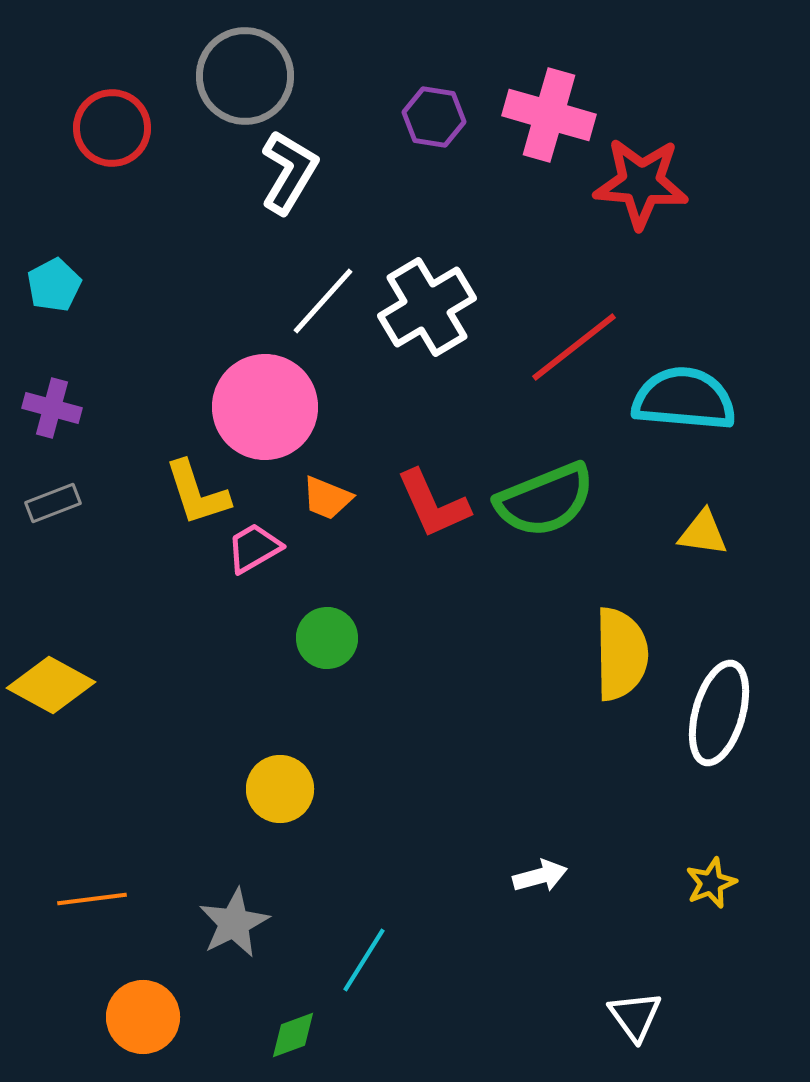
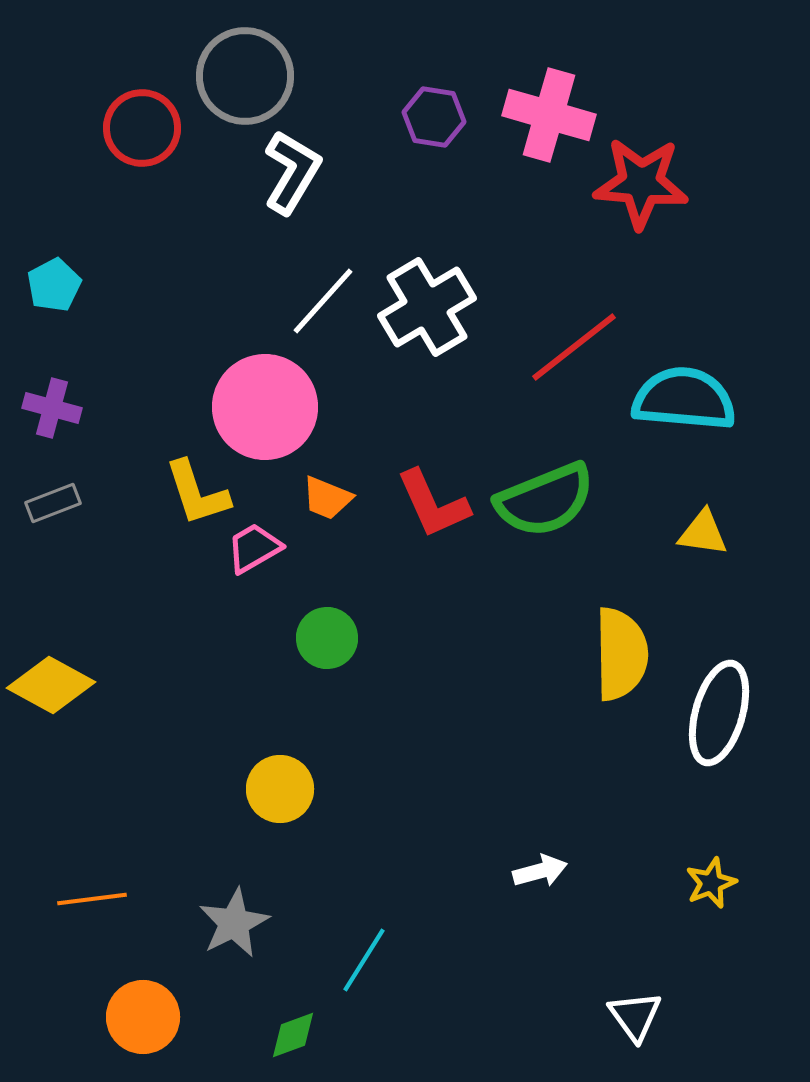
red circle: moved 30 px right
white L-shape: moved 3 px right
white arrow: moved 5 px up
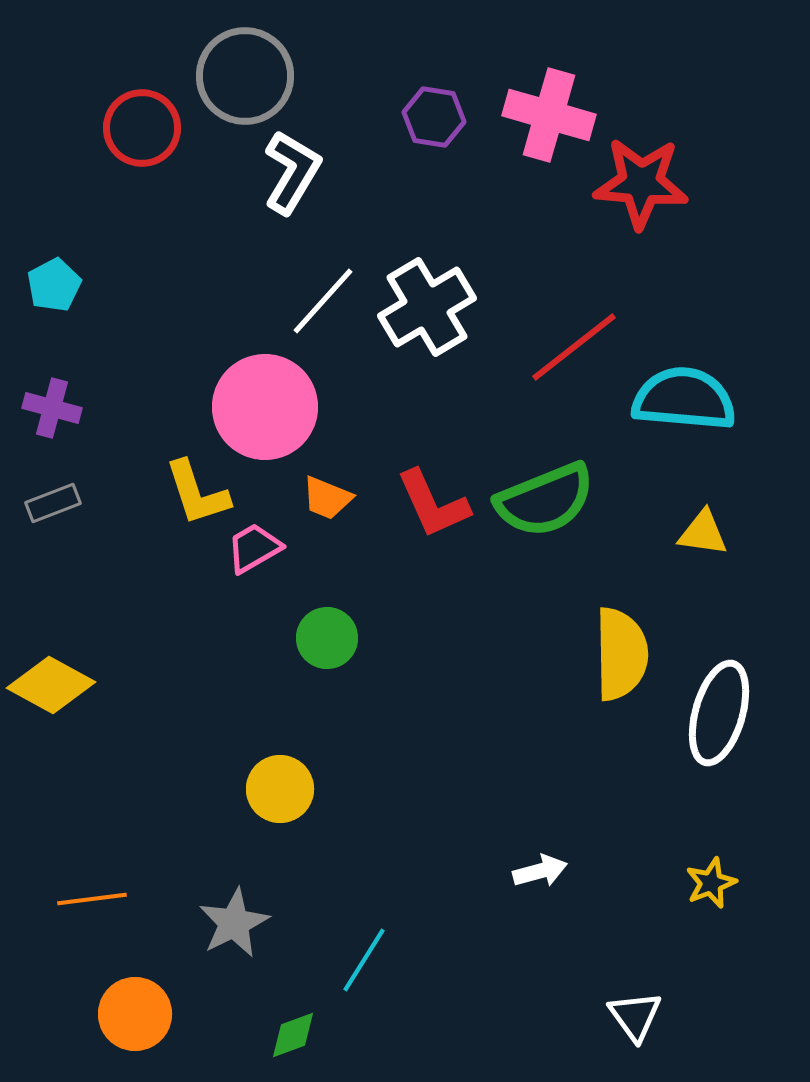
orange circle: moved 8 px left, 3 px up
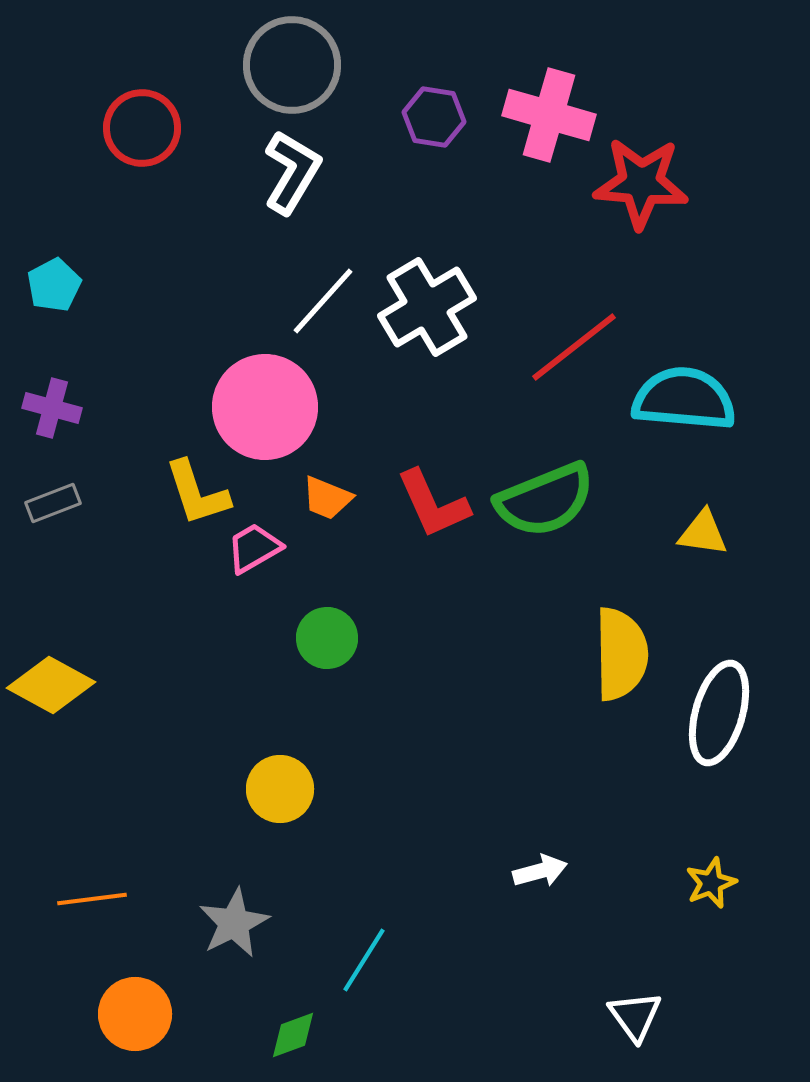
gray circle: moved 47 px right, 11 px up
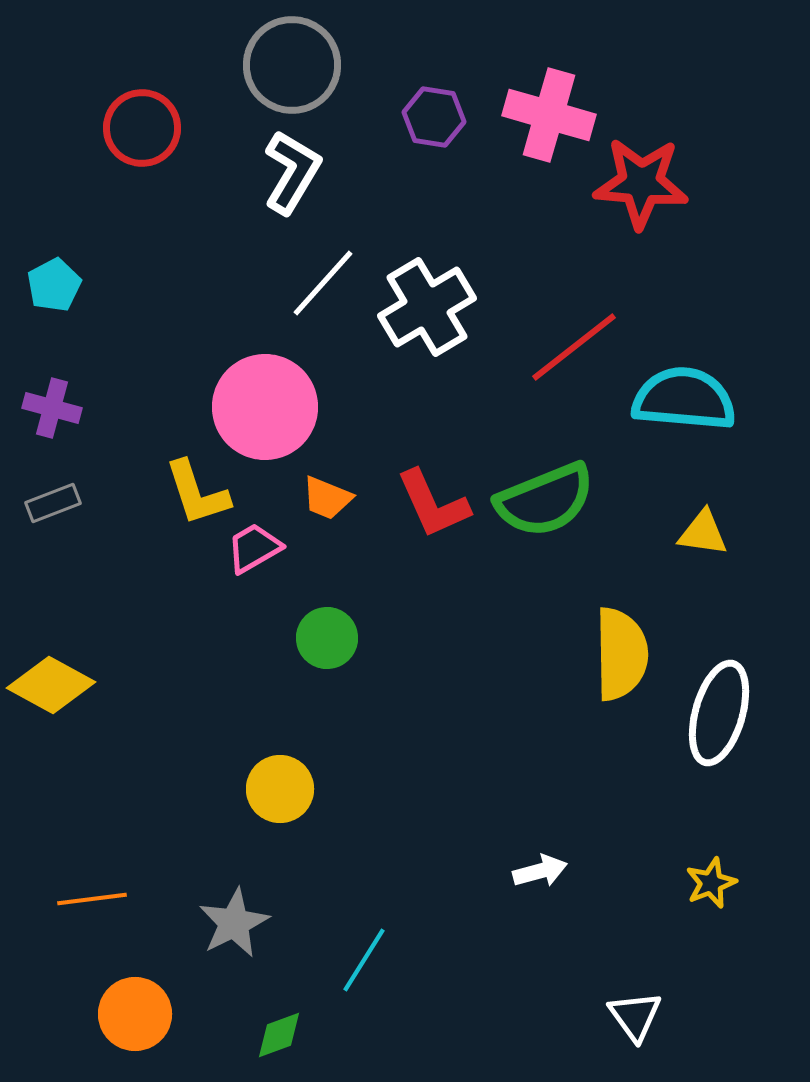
white line: moved 18 px up
green diamond: moved 14 px left
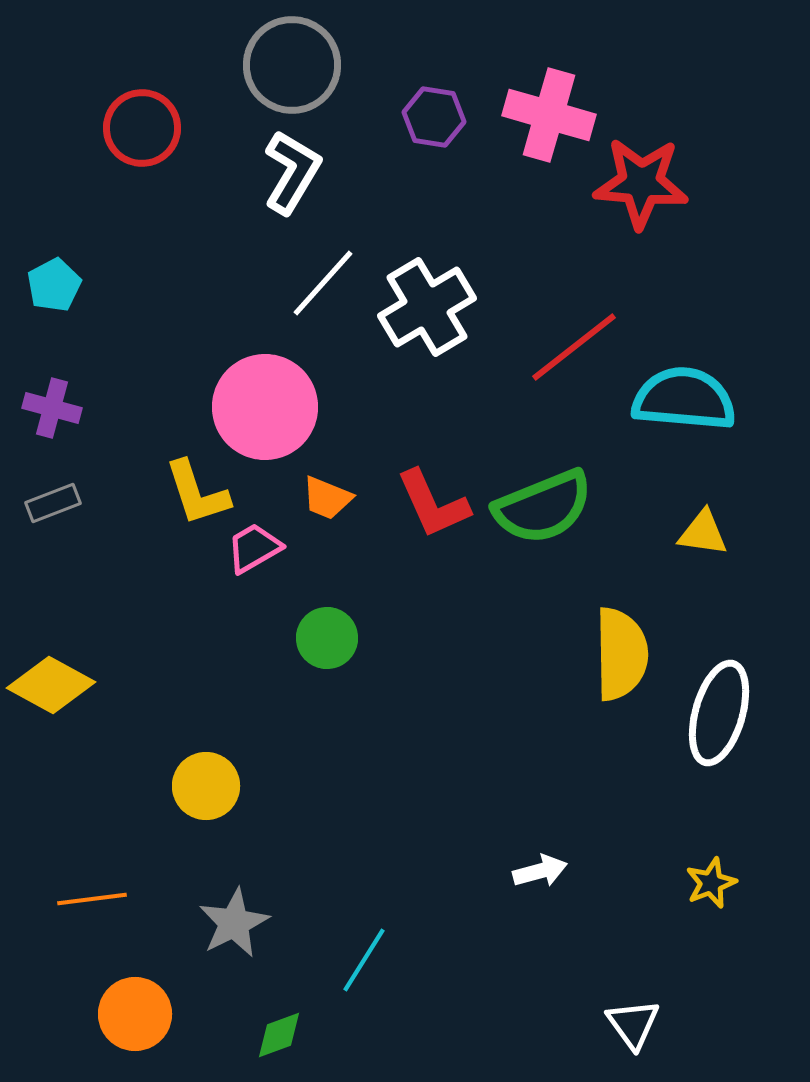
green semicircle: moved 2 px left, 7 px down
yellow circle: moved 74 px left, 3 px up
white triangle: moved 2 px left, 8 px down
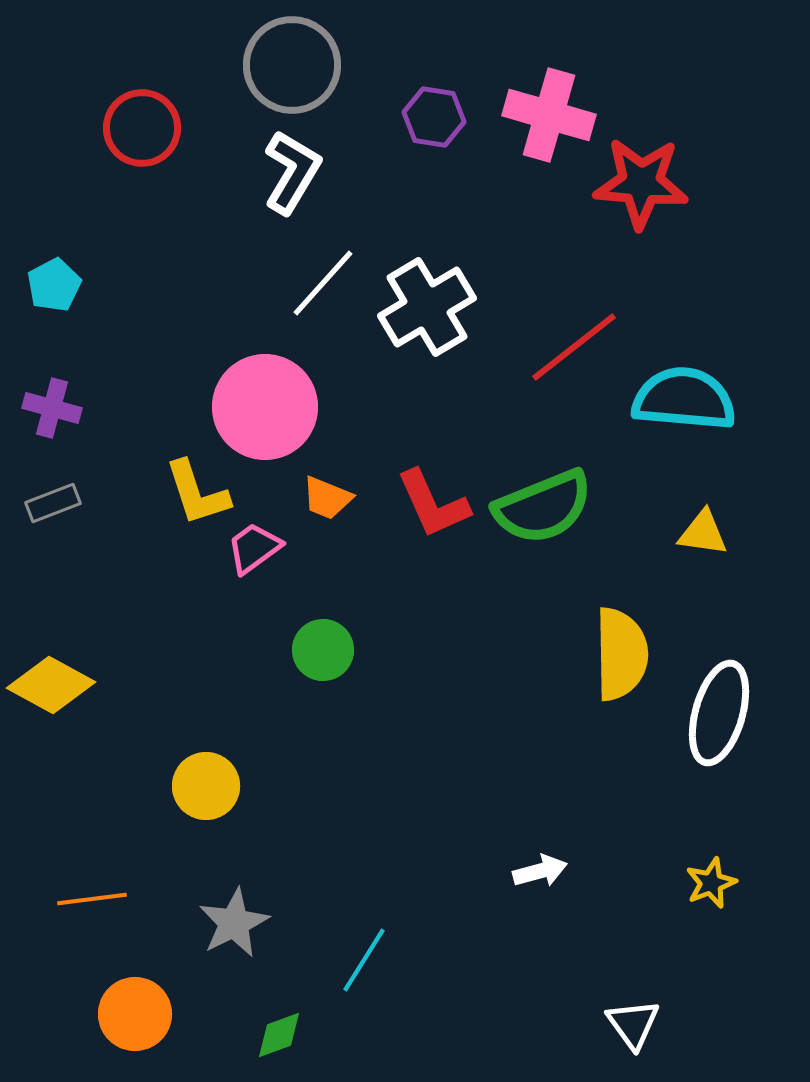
pink trapezoid: rotated 6 degrees counterclockwise
green circle: moved 4 px left, 12 px down
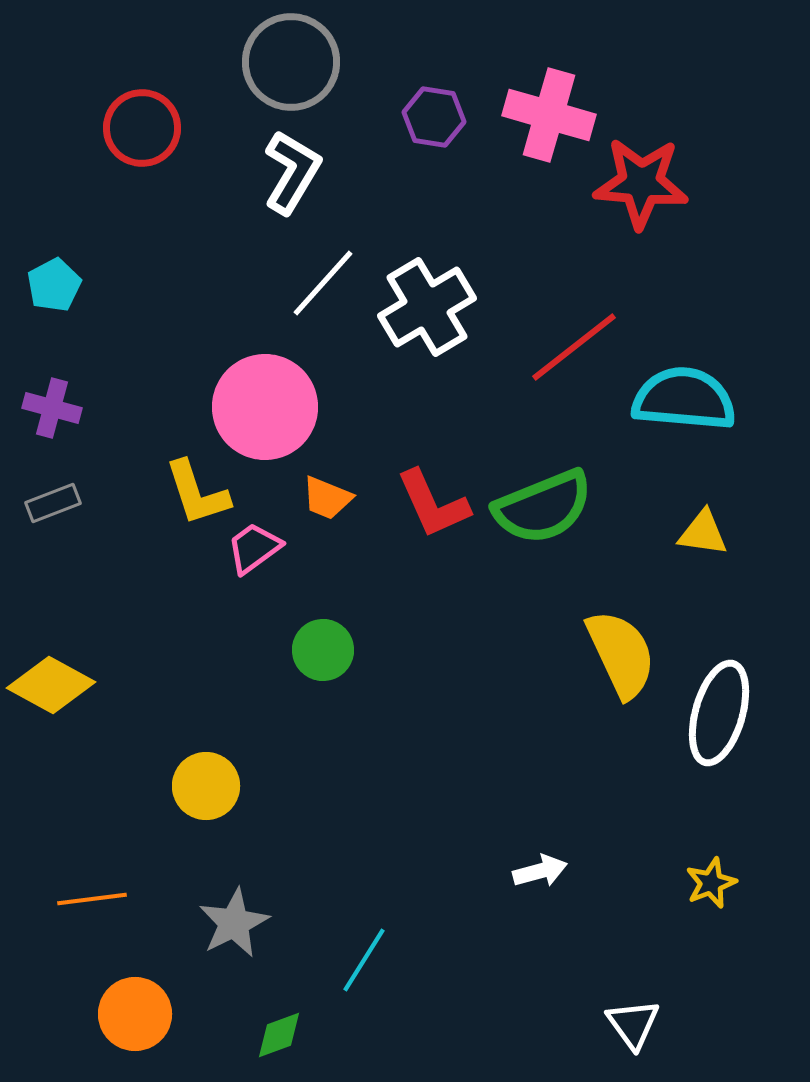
gray circle: moved 1 px left, 3 px up
yellow semicircle: rotated 24 degrees counterclockwise
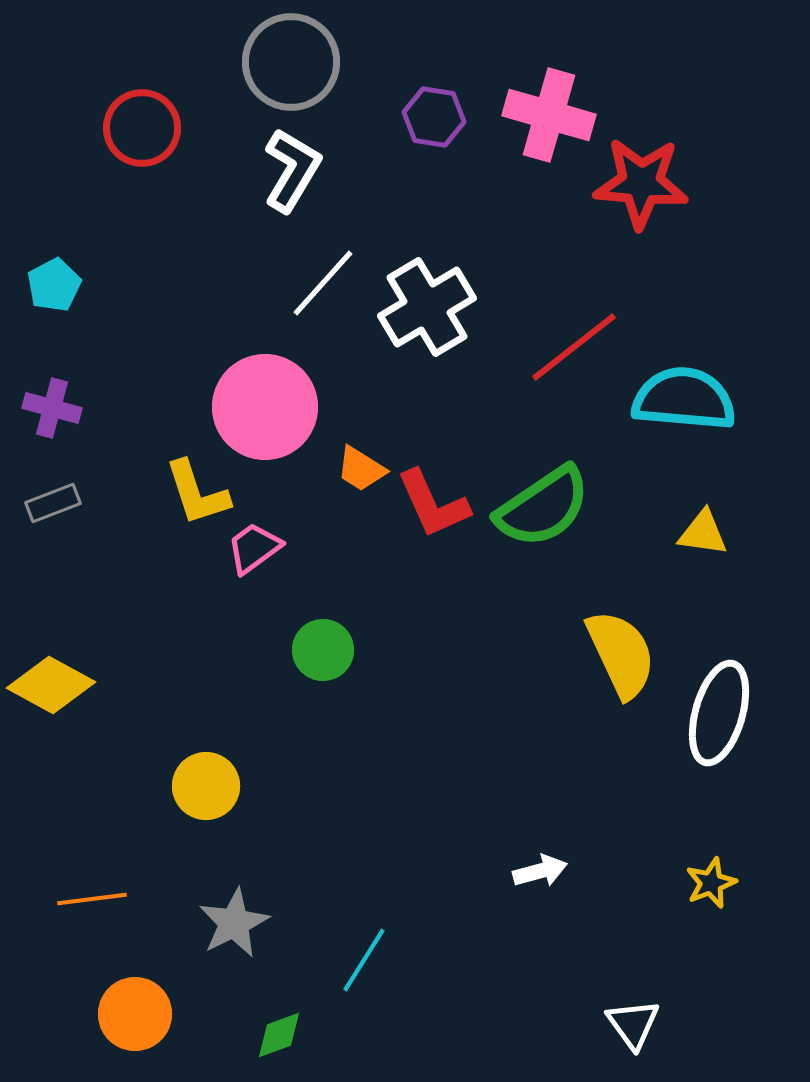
white L-shape: moved 2 px up
orange trapezoid: moved 34 px right, 29 px up; rotated 10 degrees clockwise
green semicircle: rotated 12 degrees counterclockwise
